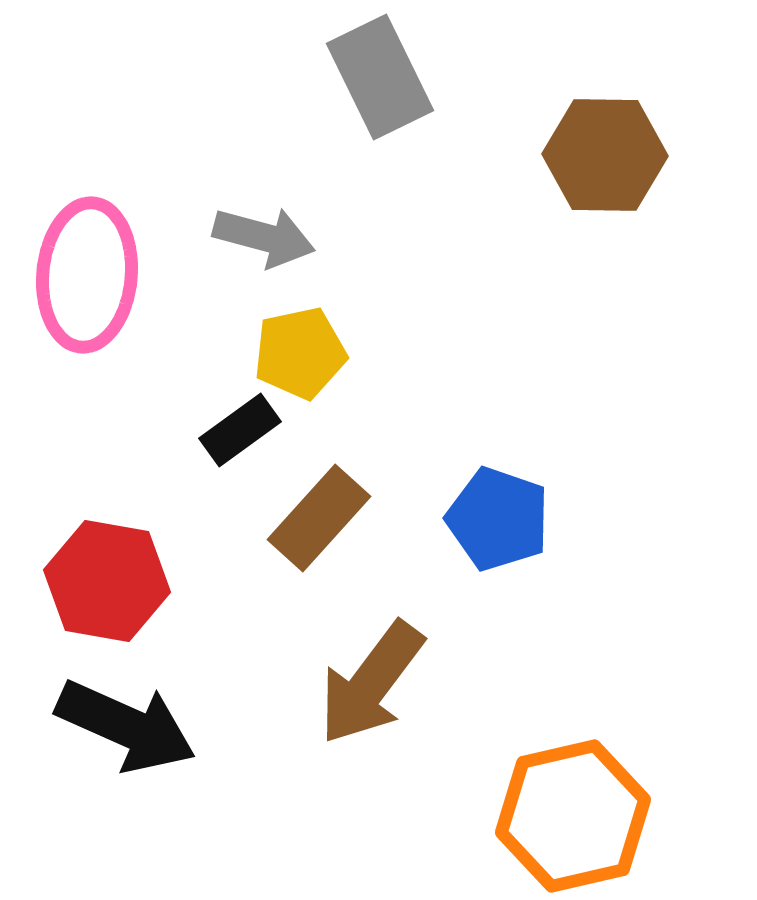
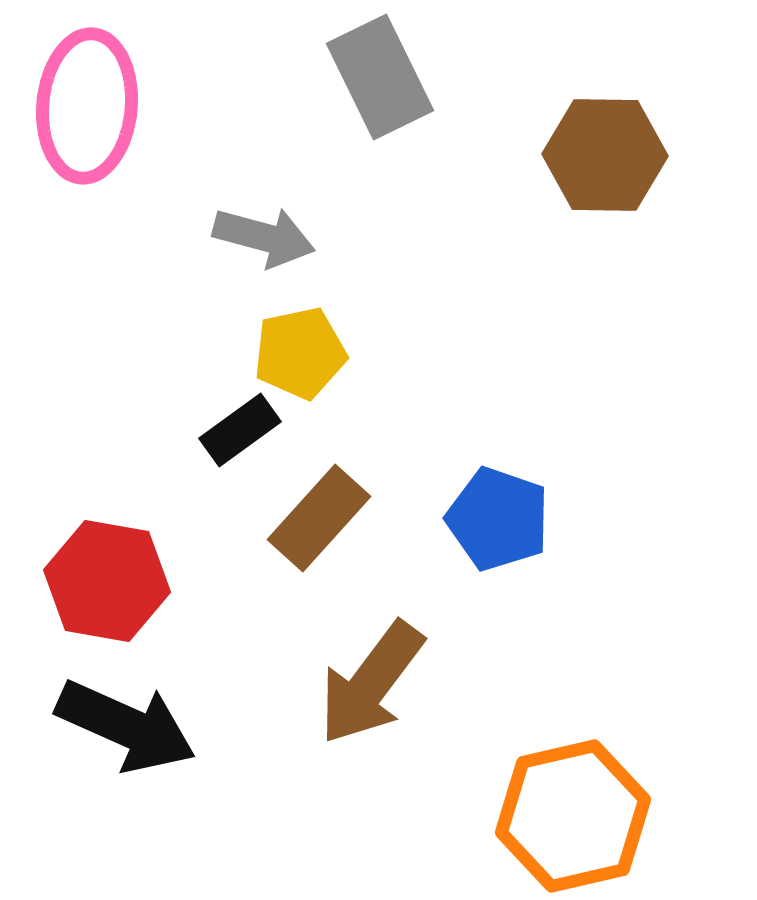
pink ellipse: moved 169 px up
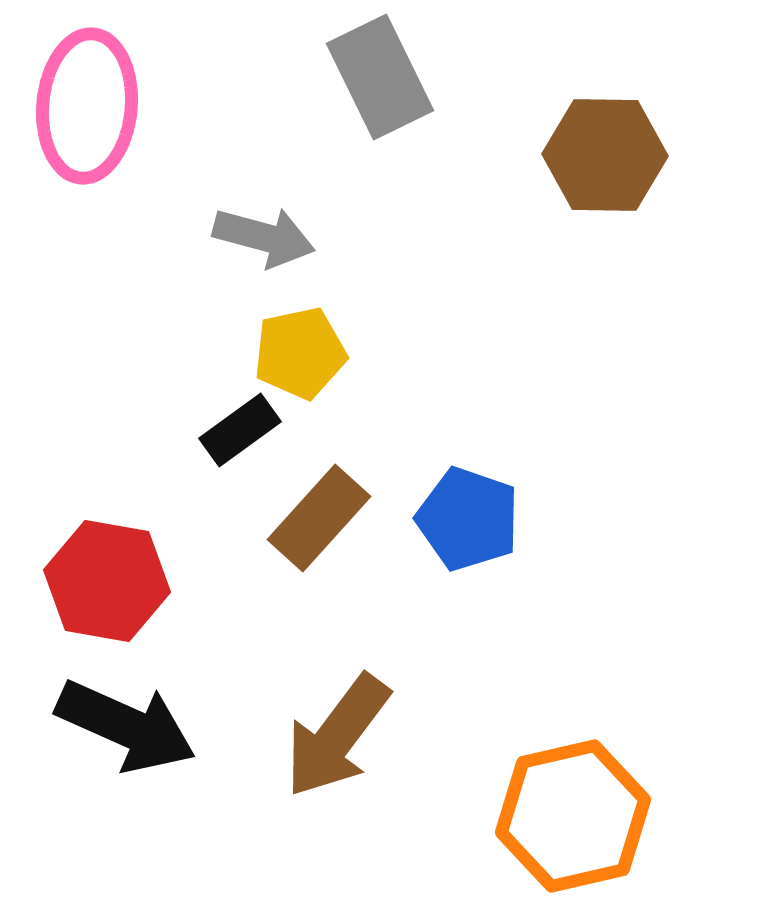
blue pentagon: moved 30 px left
brown arrow: moved 34 px left, 53 px down
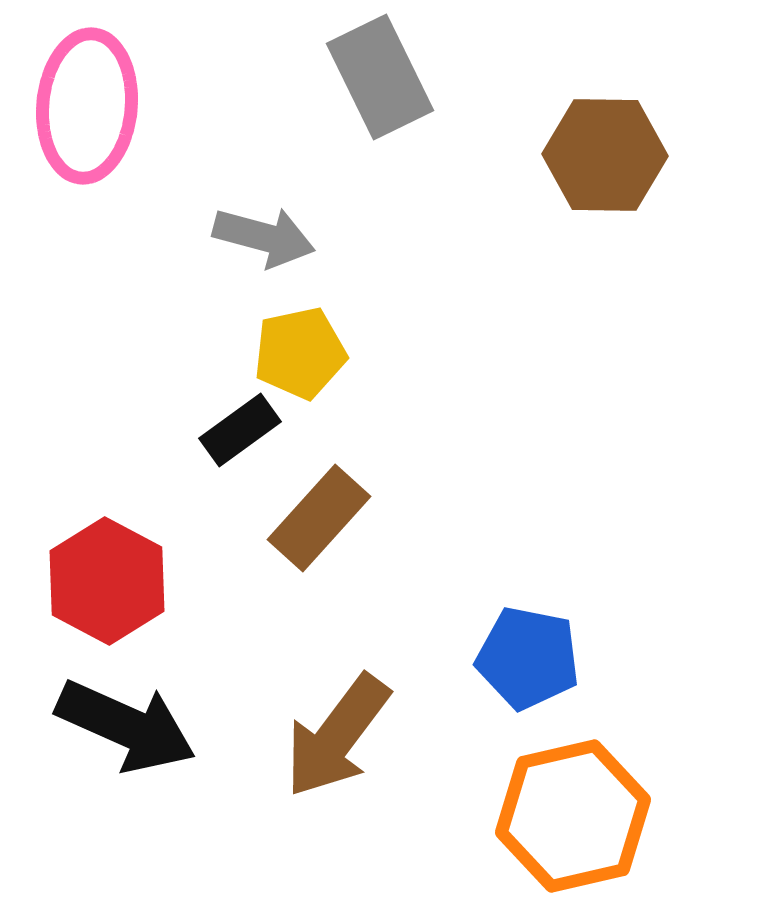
blue pentagon: moved 60 px right, 139 px down; rotated 8 degrees counterclockwise
red hexagon: rotated 18 degrees clockwise
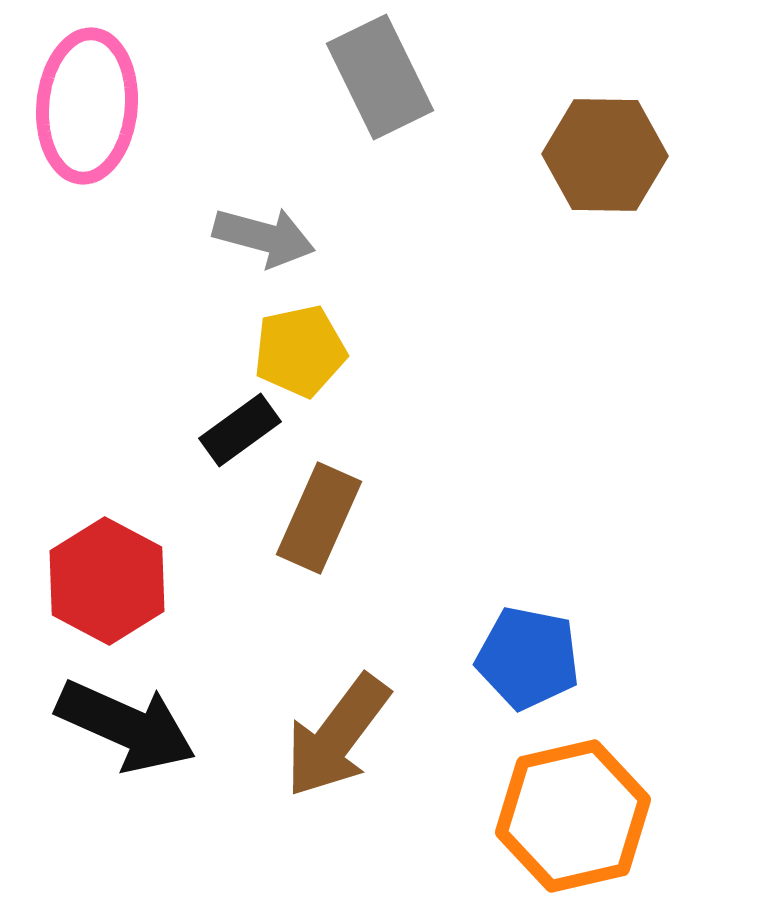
yellow pentagon: moved 2 px up
brown rectangle: rotated 18 degrees counterclockwise
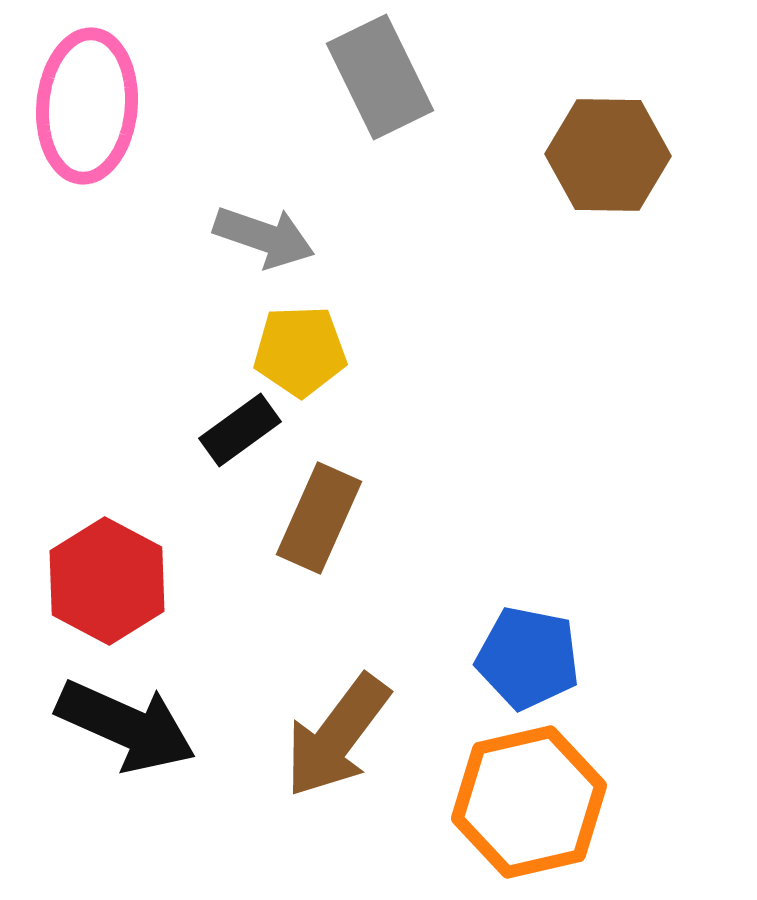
brown hexagon: moved 3 px right
gray arrow: rotated 4 degrees clockwise
yellow pentagon: rotated 10 degrees clockwise
orange hexagon: moved 44 px left, 14 px up
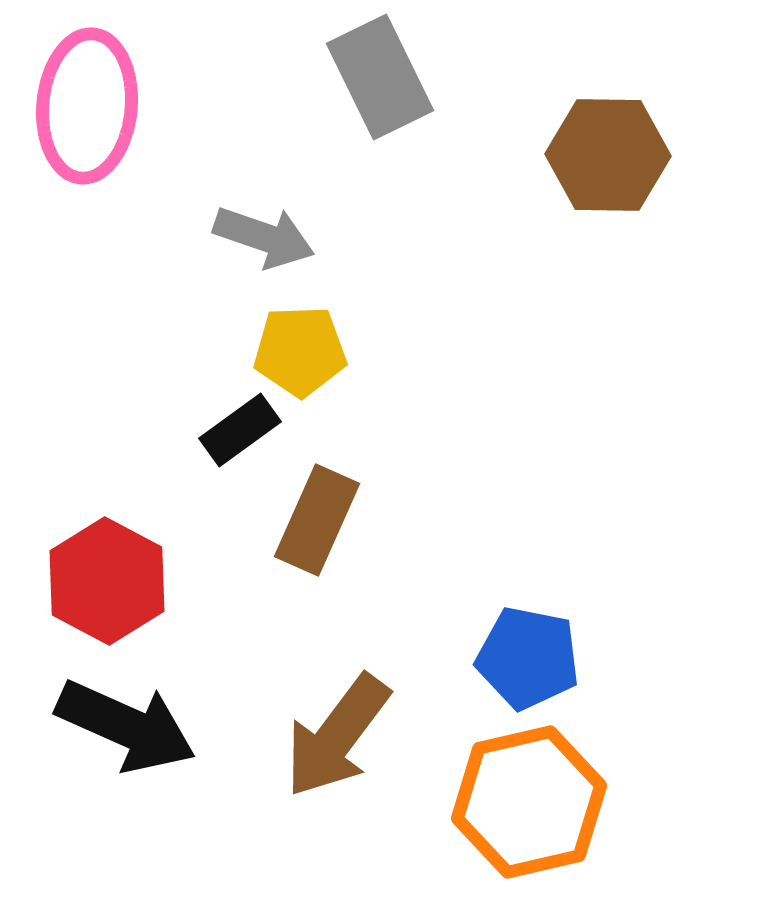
brown rectangle: moved 2 px left, 2 px down
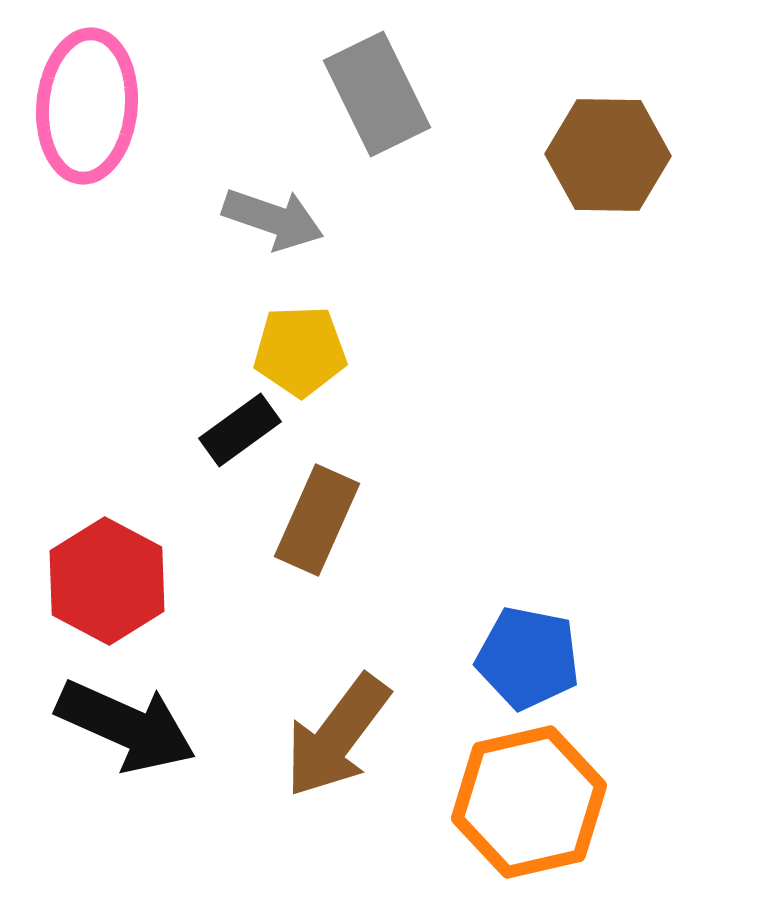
gray rectangle: moved 3 px left, 17 px down
gray arrow: moved 9 px right, 18 px up
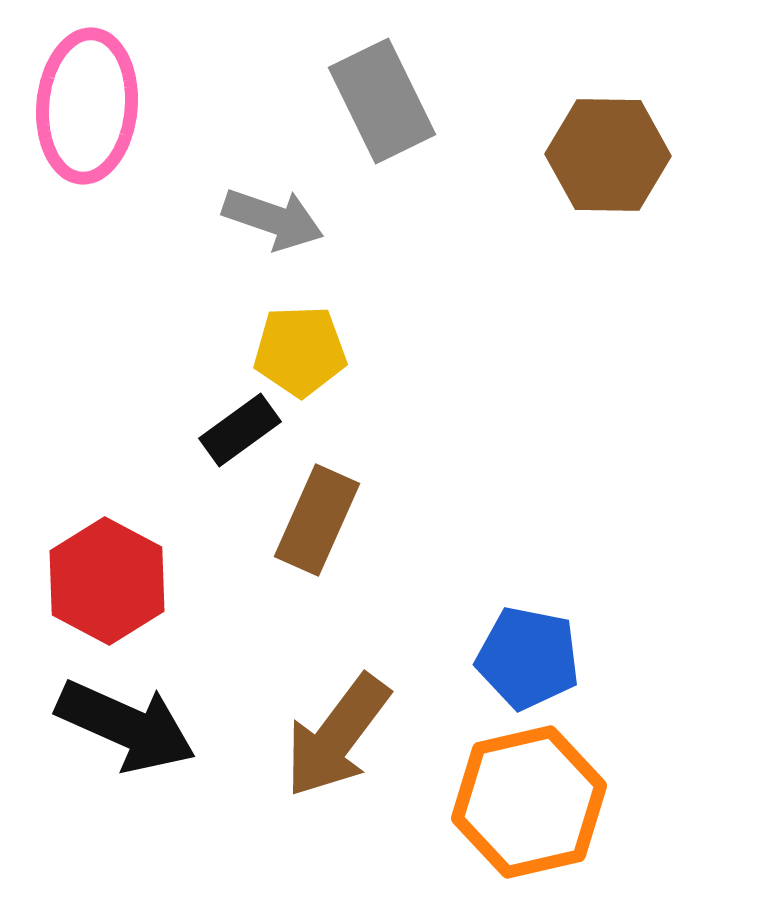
gray rectangle: moved 5 px right, 7 px down
